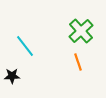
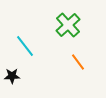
green cross: moved 13 px left, 6 px up
orange line: rotated 18 degrees counterclockwise
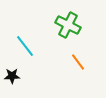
green cross: rotated 20 degrees counterclockwise
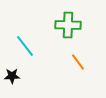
green cross: rotated 25 degrees counterclockwise
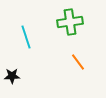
green cross: moved 2 px right, 3 px up; rotated 10 degrees counterclockwise
cyan line: moved 1 px right, 9 px up; rotated 20 degrees clockwise
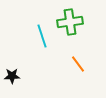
cyan line: moved 16 px right, 1 px up
orange line: moved 2 px down
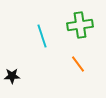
green cross: moved 10 px right, 3 px down
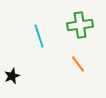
cyan line: moved 3 px left
black star: rotated 21 degrees counterclockwise
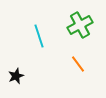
green cross: rotated 20 degrees counterclockwise
black star: moved 4 px right
